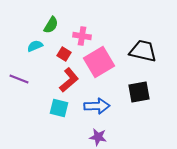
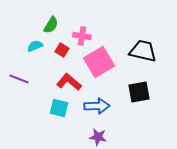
red square: moved 2 px left, 4 px up
red L-shape: moved 2 px down; rotated 100 degrees counterclockwise
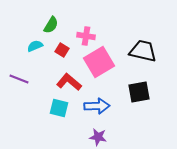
pink cross: moved 4 px right
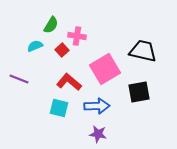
pink cross: moved 9 px left
red square: rotated 16 degrees clockwise
pink square: moved 6 px right, 7 px down
purple star: moved 3 px up
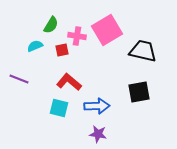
red square: rotated 32 degrees clockwise
pink square: moved 2 px right, 39 px up
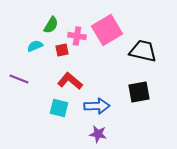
red L-shape: moved 1 px right, 1 px up
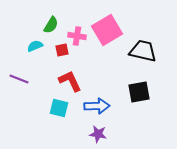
red L-shape: rotated 25 degrees clockwise
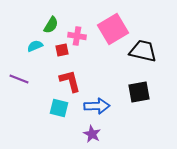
pink square: moved 6 px right, 1 px up
red L-shape: rotated 10 degrees clockwise
purple star: moved 6 px left; rotated 18 degrees clockwise
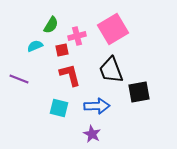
pink cross: rotated 24 degrees counterclockwise
black trapezoid: moved 32 px left, 19 px down; rotated 124 degrees counterclockwise
red L-shape: moved 6 px up
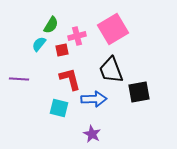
cyan semicircle: moved 4 px right, 2 px up; rotated 28 degrees counterclockwise
red L-shape: moved 4 px down
purple line: rotated 18 degrees counterclockwise
blue arrow: moved 3 px left, 7 px up
